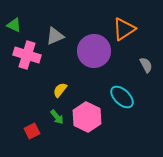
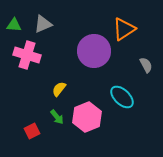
green triangle: rotated 21 degrees counterclockwise
gray triangle: moved 12 px left, 12 px up
yellow semicircle: moved 1 px left, 1 px up
pink hexagon: rotated 12 degrees clockwise
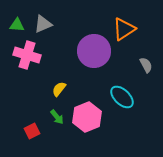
green triangle: moved 3 px right
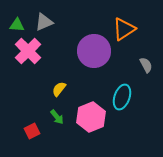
gray triangle: moved 1 px right, 2 px up
pink cross: moved 1 px right, 4 px up; rotated 28 degrees clockwise
cyan ellipse: rotated 65 degrees clockwise
pink hexagon: moved 4 px right
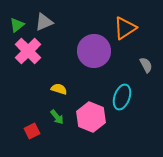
green triangle: rotated 42 degrees counterclockwise
orange triangle: moved 1 px right, 1 px up
yellow semicircle: rotated 70 degrees clockwise
pink hexagon: rotated 16 degrees counterclockwise
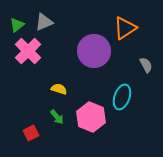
red square: moved 1 px left, 2 px down
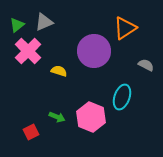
gray semicircle: rotated 35 degrees counterclockwise
yellow semicircle: moved 18 px up
green arrow: rotated 28 degrees counterclockwise
red square: moved 1 px up
